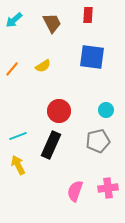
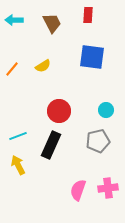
cyan arrow: rotated 42 degrees clockwise
pink semicircle: moved 3 px right, 1 px up
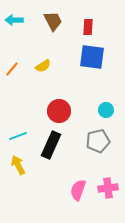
red rectangle: moved 12 px down
brown trapezoid: moved 1 px right, 2 px up
